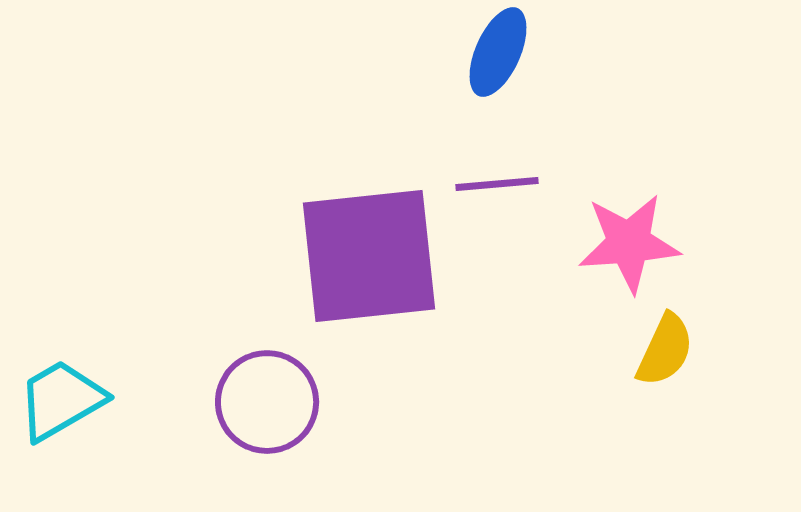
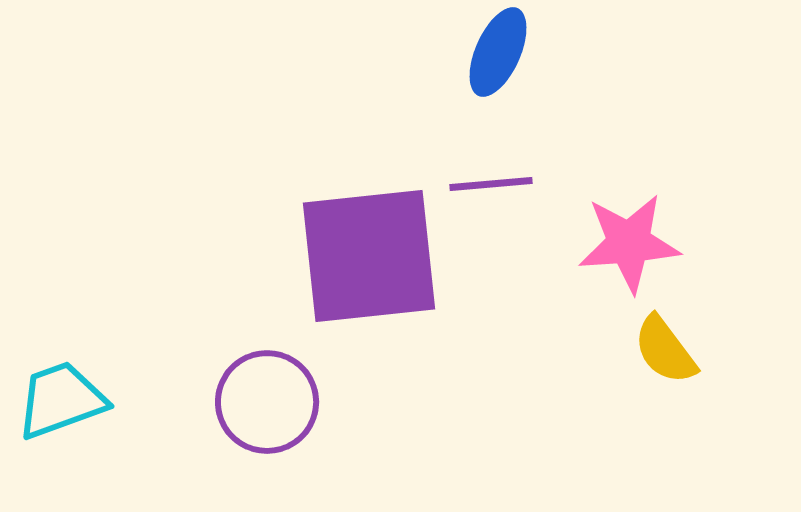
purple line: moved 6 px left
yellow semicircle: rotated 118 degrees clockwise
cyan trapezoid: rotated 10 degrees clockwise
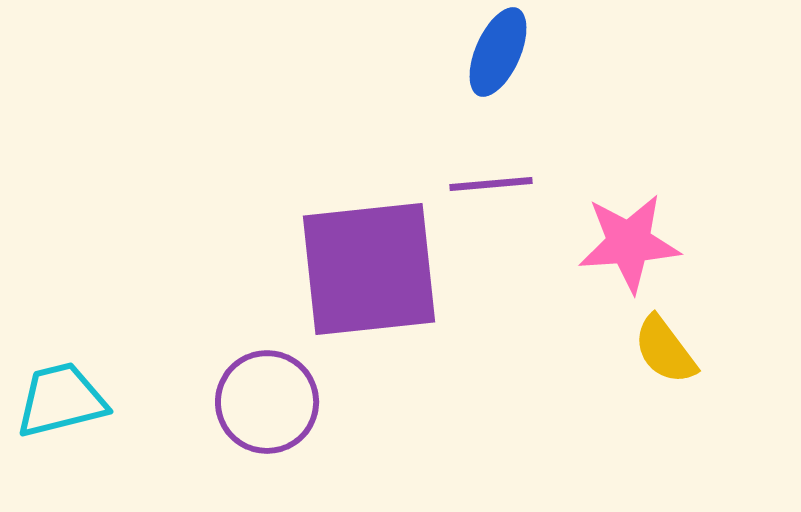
purple square: moved 13 px down
cyan trapezoid: rotated 6 degrees clockwise
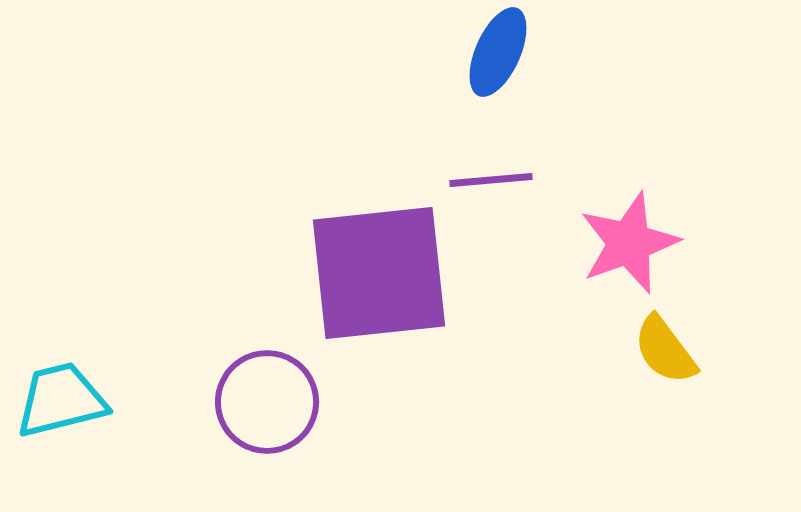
purple line: moved 4 px up
pink star: rotated 16 degrees counterclockwise
purple square: moved 10 px right, 4 px down
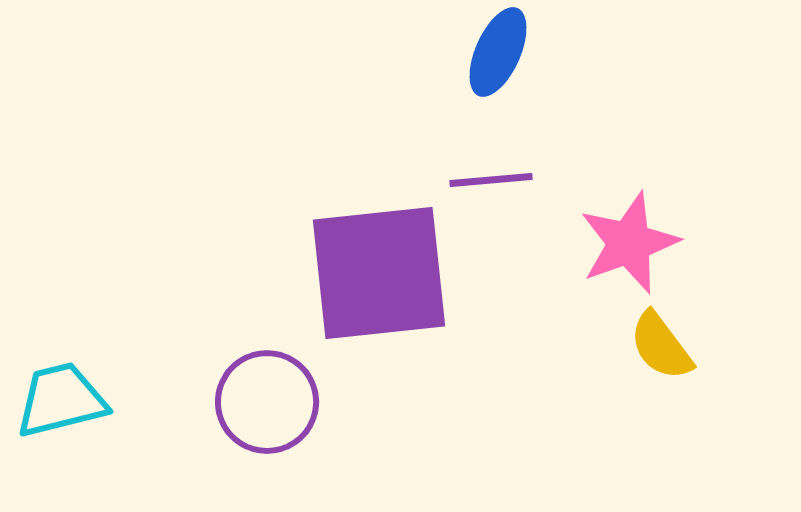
yellow semicircle: moved 4 px left, 4 px up
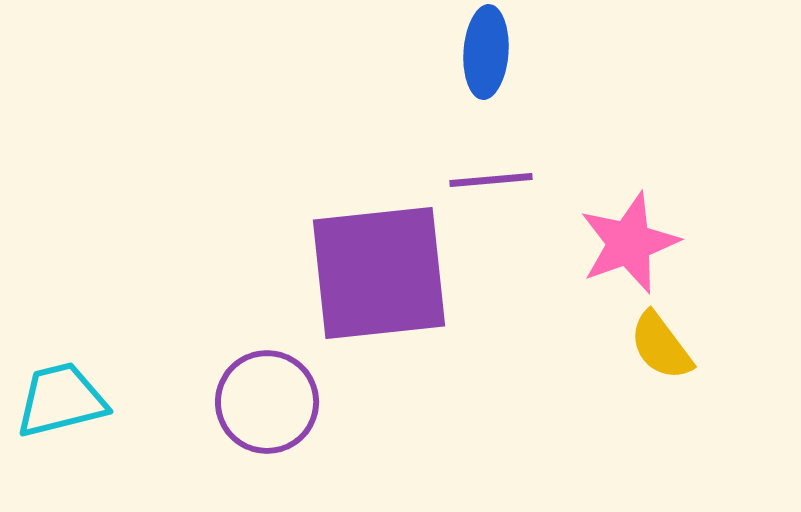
blue ellipse: moved 12 px left; rotated 20 degrees counterclockwise
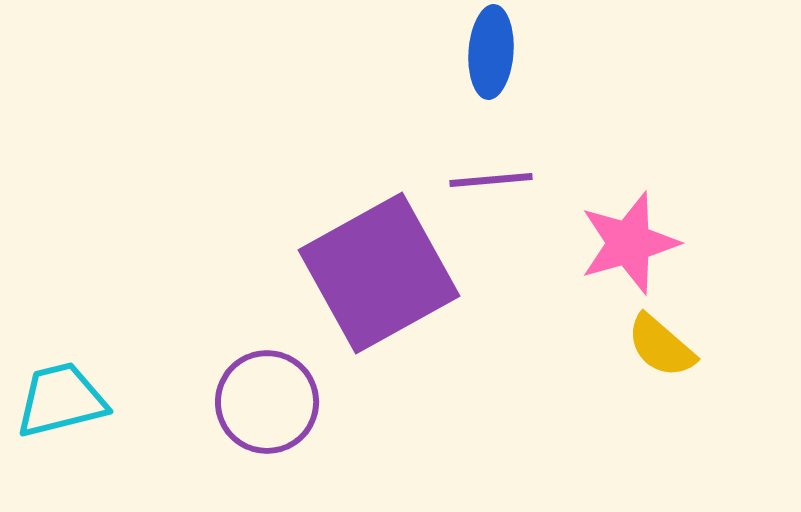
blue ellipse: moved 5 px right
pink star: rotated 4 degrees clockwise
purple square: rotated 23 degrees counterclockwise
yellow semicircle: rotated 12 degrees counterclockwise
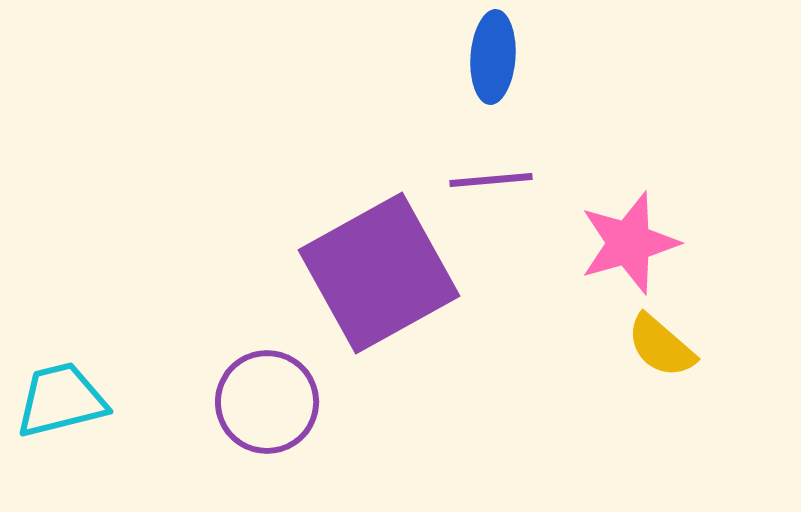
blue ellipse: moved 2 px right, 5 px down
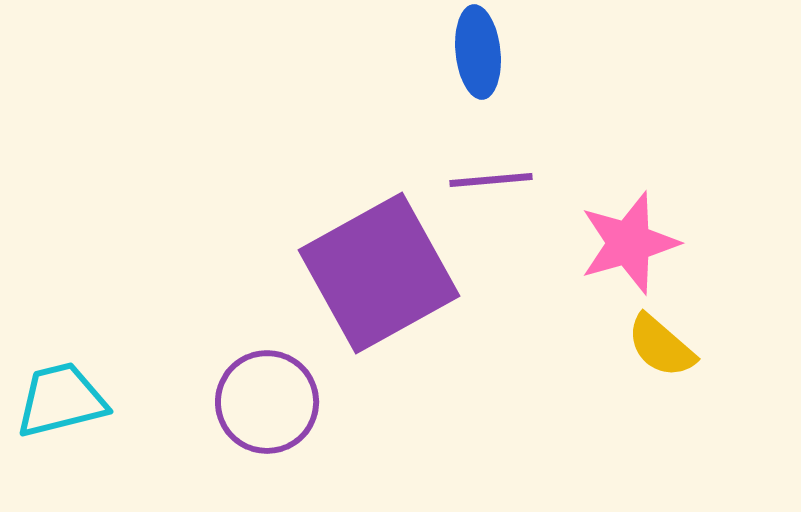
blue ellipse: moved 15 px left, 5 px up; rotated 10 degrees counterclockwise
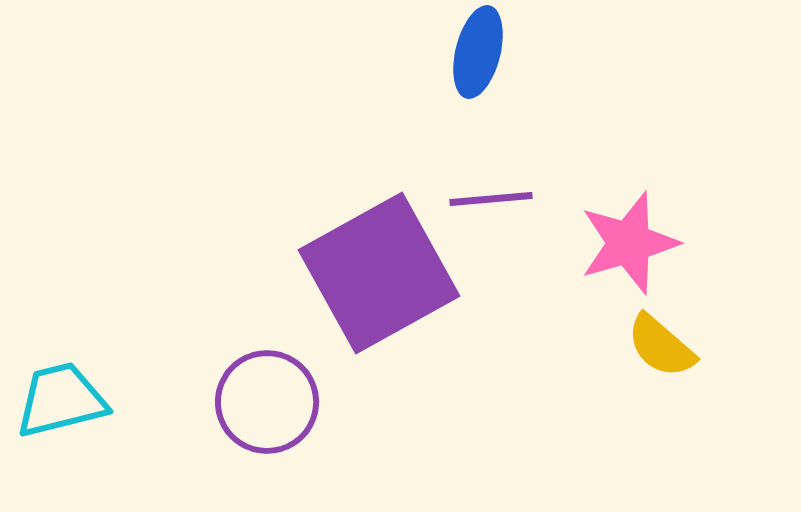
blue ellipse: rotated 20 degrees clockwise
purple line: moved 19 px down
